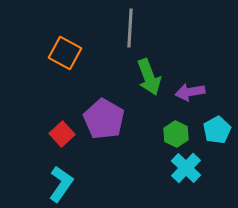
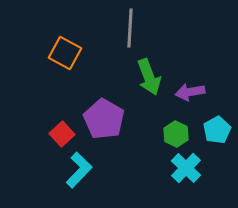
cyan L-shape: moved 18 px right, 14 px up; rotated 9 degrees clockwise
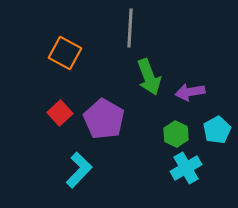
red square: moved 2 px left, 21 px up
cyan cross: rotated 16 degrees clockwise
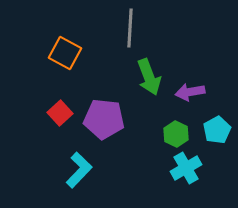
purple pentagon: rotated 24 degrees counterclockwise
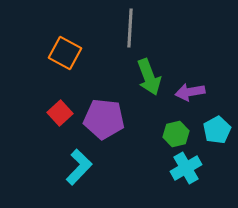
green hexagon: rotated 20 degrees clockwise
cyan L-shape: moved 3 px up
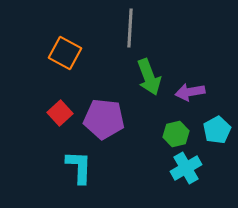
cyan L-shape: rotated 42 degrees counterclockwise
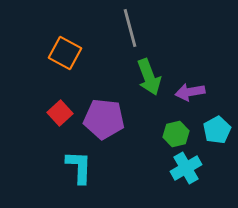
gray line: rotated 18 degrees counterclockwise
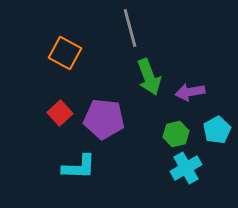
cyan L-shape: rotated 90 degrees clockwise
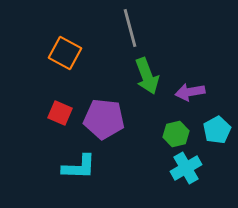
green arrow: moved 2 px left, 1 px up
red square: rotated 25 degrees counterclockwise
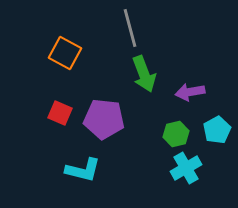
green arrow: moved 3 px left, 2 px up
cyan L-shape: moved 4 px right, 3 px down; rotated 12 degrees clockwise
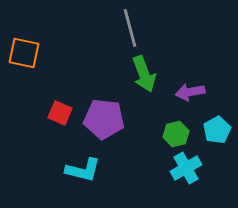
orange square: moved 41 px left; rotated 16 degrees counterclockwise
